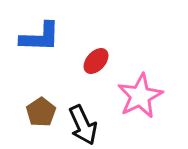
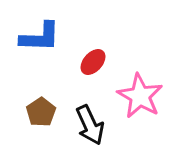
red ellipse: moved 3 px left, 1 px down
pink star: rotated 15 degrees counterclockwise
black arrow: moved 7 px right
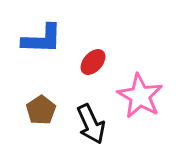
blue L-shape: moved 2 px right, 2 px down
brown pentagon: moved 2 px up
black arrow: moved 1 px right, 1 px up
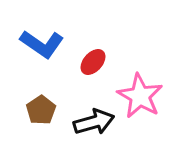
blue L-shape: moved 5 px down; rotated 33 degrees clockwise
black arrow: moved 3 px right, 2 px up; rotated 81 degrees counterclockwise
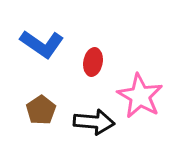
red ellipse: rotated 32 degrees counterclockwise
black arrow: rotated 21 degrees clockwise
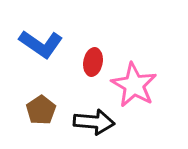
blue L-shape: moved 1 px left
pink star: moved 6 px left, 11 px up
